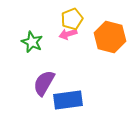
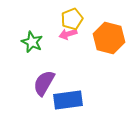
orange hexagon: moved 1 px left, 1 px down
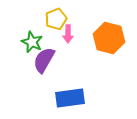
yellow pentagon: moved 16 px left
pink arrow: rotated 72 degrees counterclockwise
purple semicircle: moved 23 px up
blue rectangle: moved 2 px right, 2 px up
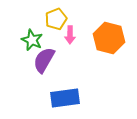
pink arrow: moved 2 px right, 1 px down
green star: moved 2 px up
blue rectangle: moved 5 px left
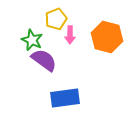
orange hexagon: moved 2 px left, 1 px up
purple semicircle: rotated 96 degrees clockwise
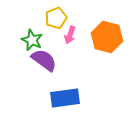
yellow pentagon: moved 1 px up
pink arrow: rotated 18 degrees clockwise
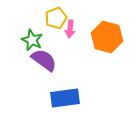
pink arrow: moved 6 px up; rotated 12 degrees counterclockwise
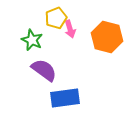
pink arrow: rotated 24 degrees counterclockwise
purple semicircle: moved 10 px down
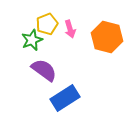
yellow pentagon: moved 9 px left, 6 px down
green star: rotated 25 degrees clockwise
blue rectangle: rotated 24 degrees counterclockwise
